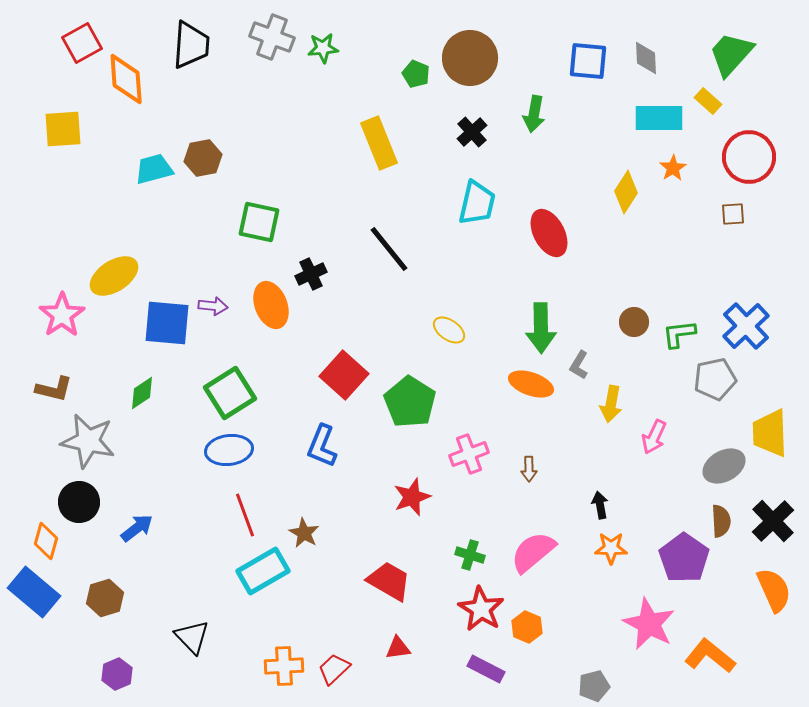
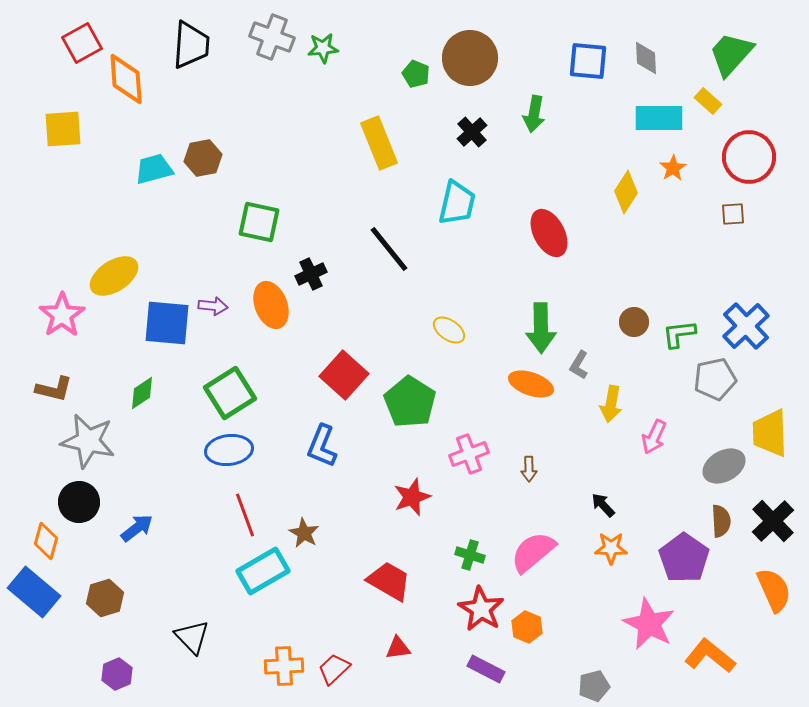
cyan trapezoid at (477, 203): moved 20 px left
black arrow at (600, 505): moved 3 px right; rotated 32 degrees counterclockwise
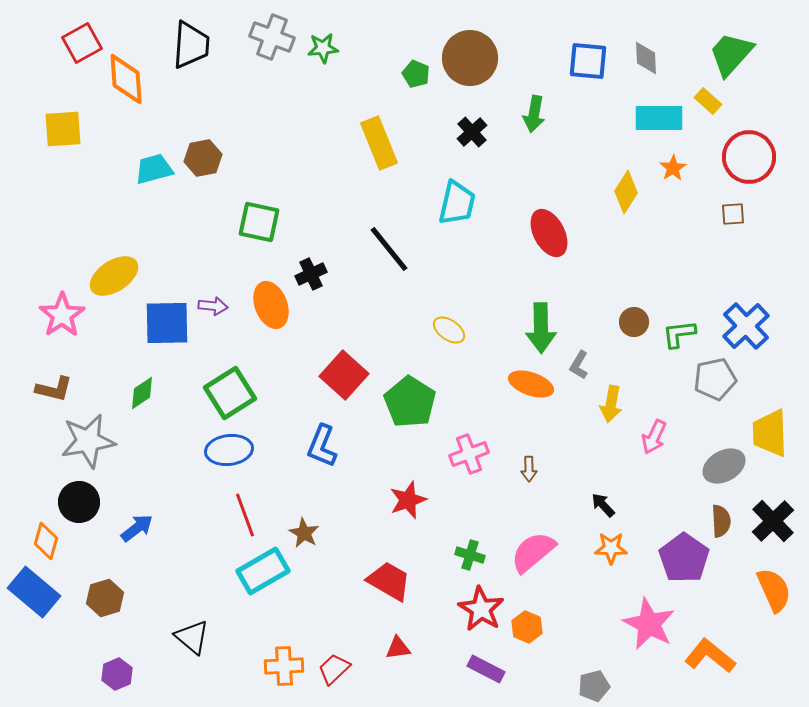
blue square at (167, 323): rotated 6 degrees counterclockwise
gray star at (88, 441): rotated 22 degrees counterclockwise
red star at (412, 497): moved 4 px left, 3 px down
black triangle at (192, 637): rotated 6 degrees counterclockwise
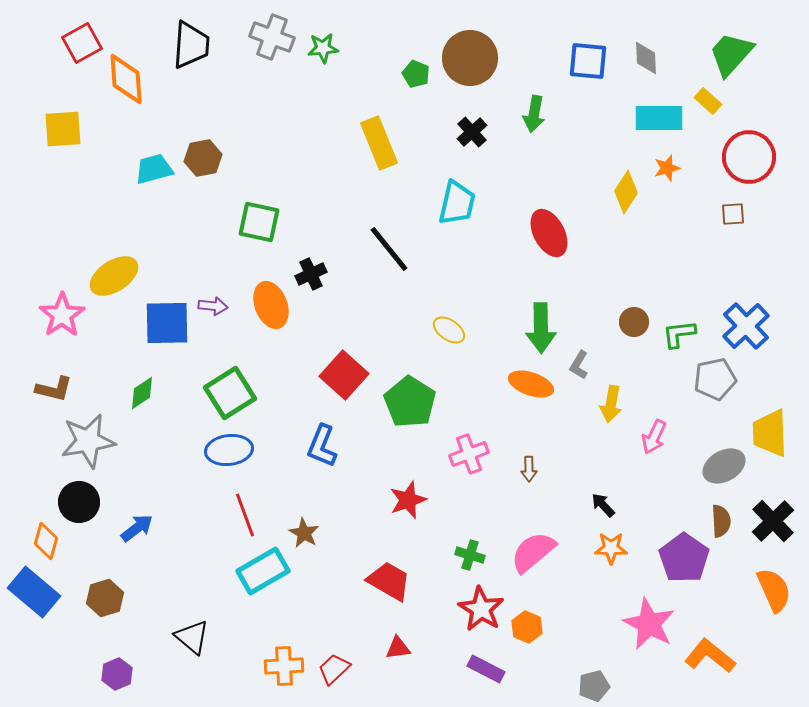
orange star at (673, 168): moved 6 px left; rotated 16 degrees clockwise
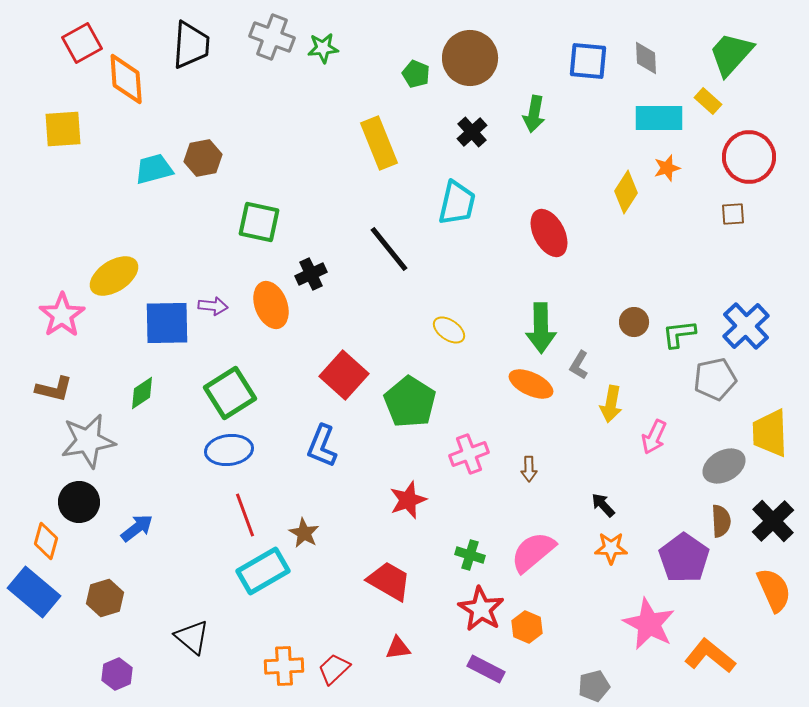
orange ellipse at (531, 384): rotated 6 degrees clockwise
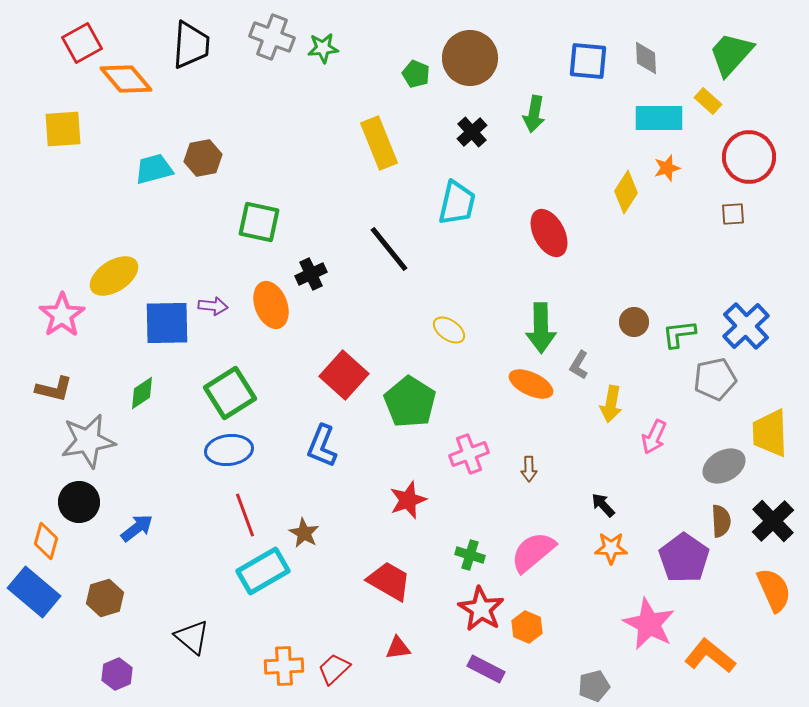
orange diamond at (126, 79): rotated 36 degrees counterclockwise
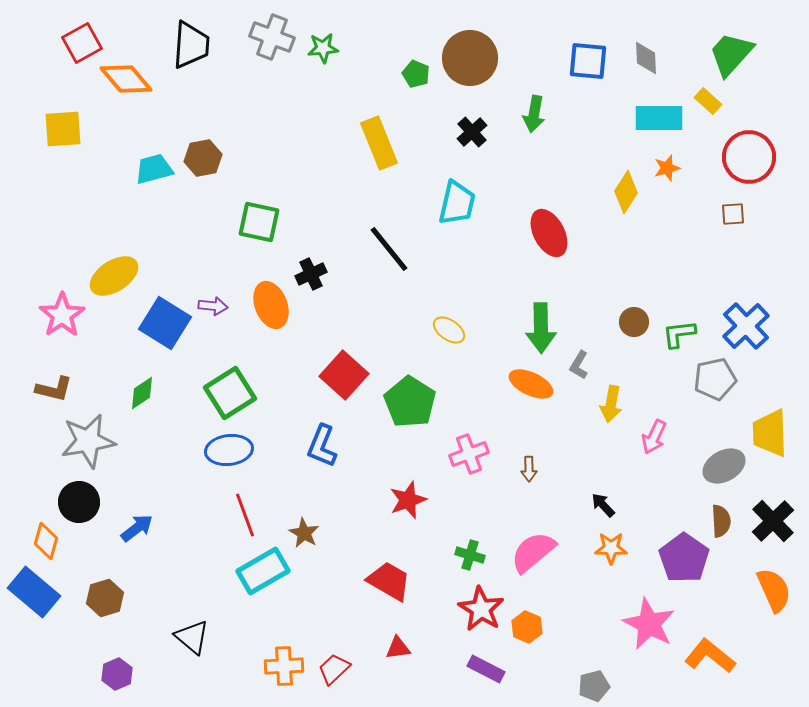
blue square at (167, 323): moved 2 px left; rotated 33 degrees clockwise
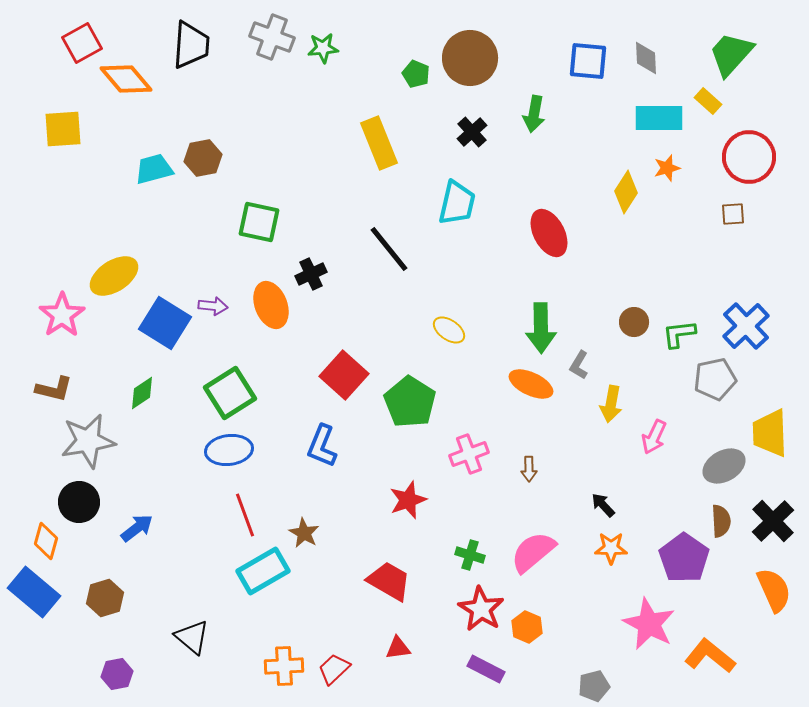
purple hexagon at (117, 674): rotated 12 degrees clockwise
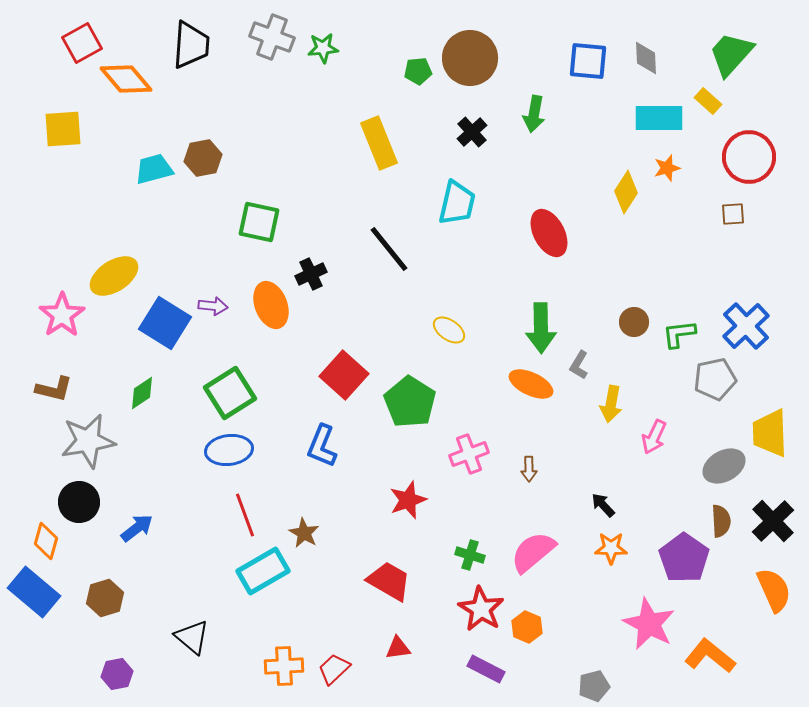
green pentagon at (416, 74): moved 2 px right, 3 px up; rotated 28 degrees counterclockwise
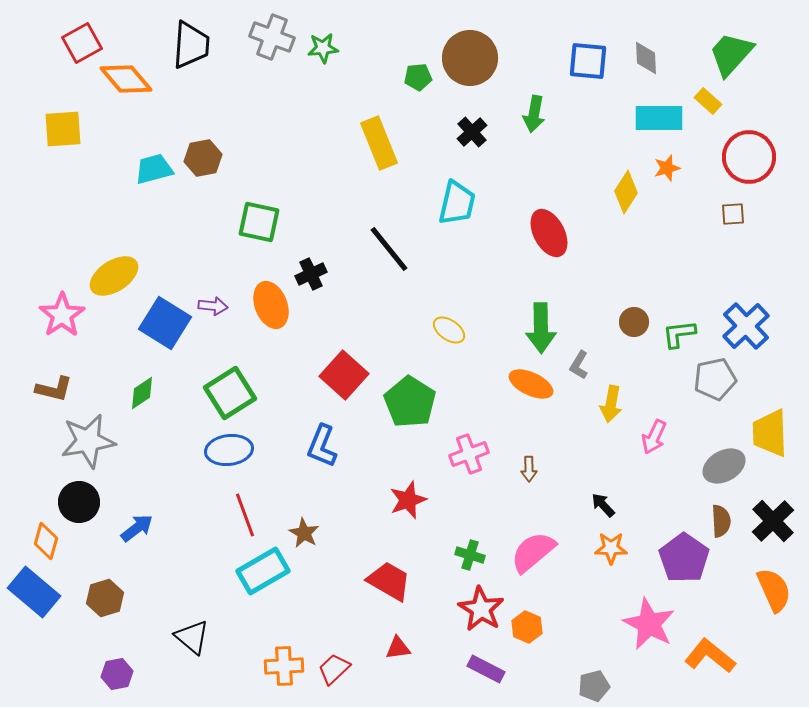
green pentagon at (418, 71): moved 6 px down
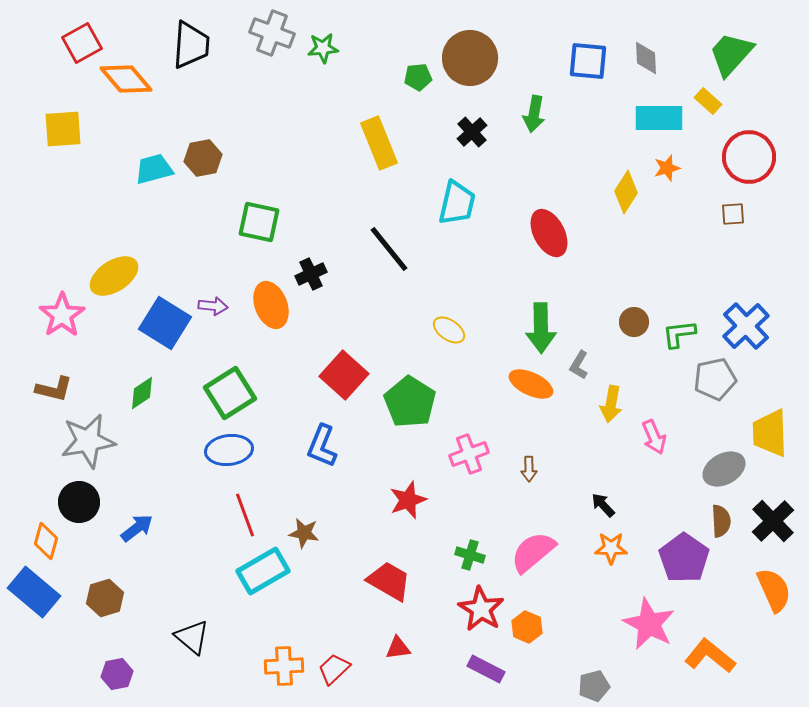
gray cross at (272, 37): moved 4 px up
pink arrow at (654, 437): rotated 48 degrees counterclockwise
gray ellipse at (724, 466): moved 3 px down
brown star at (304, 533): rotated 20 degrees counterclockwise
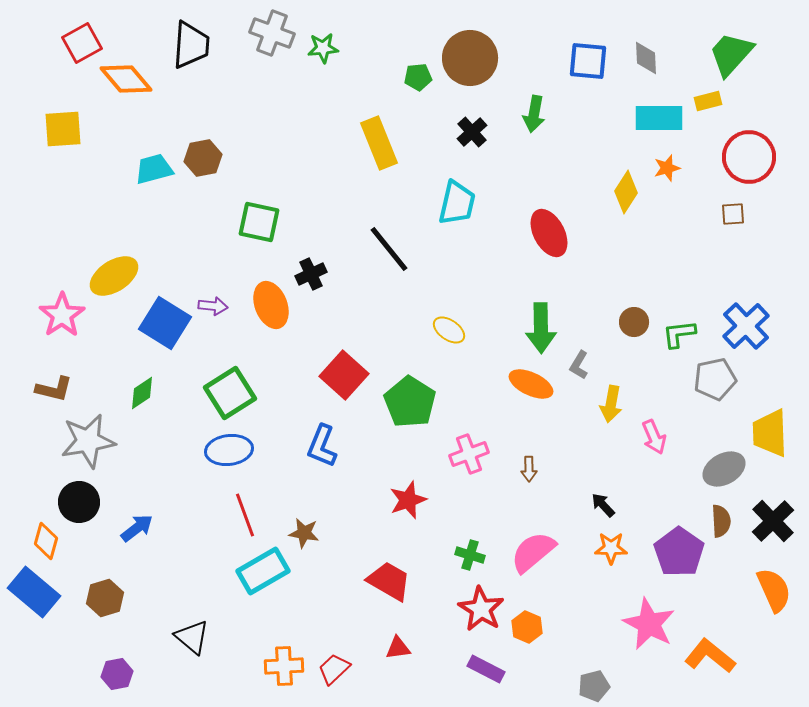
yellow rectangle at (708, 101): rotated 56 degrees counterclockwise
purple pentagon at (684, 558): moved 5 px left, 6 px up
